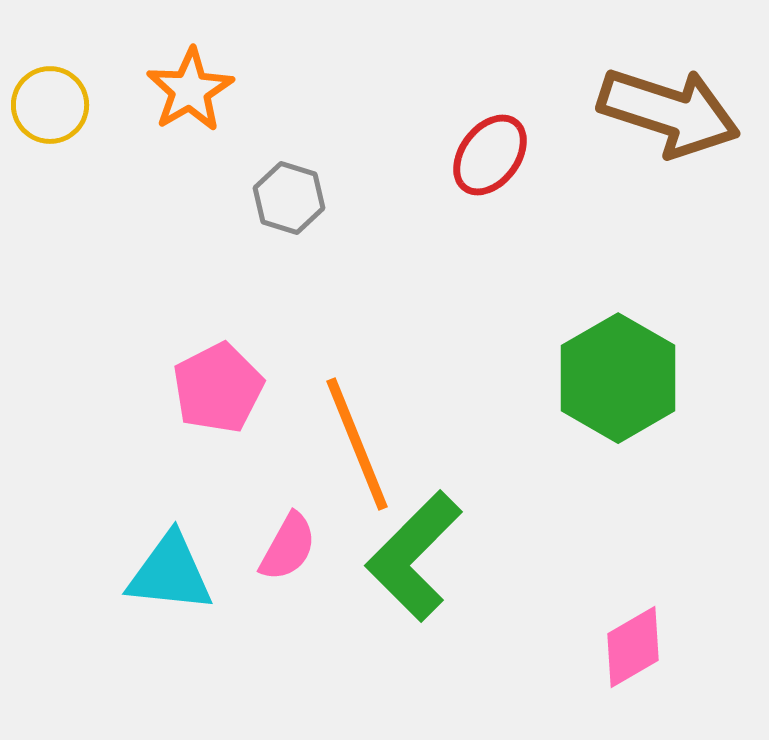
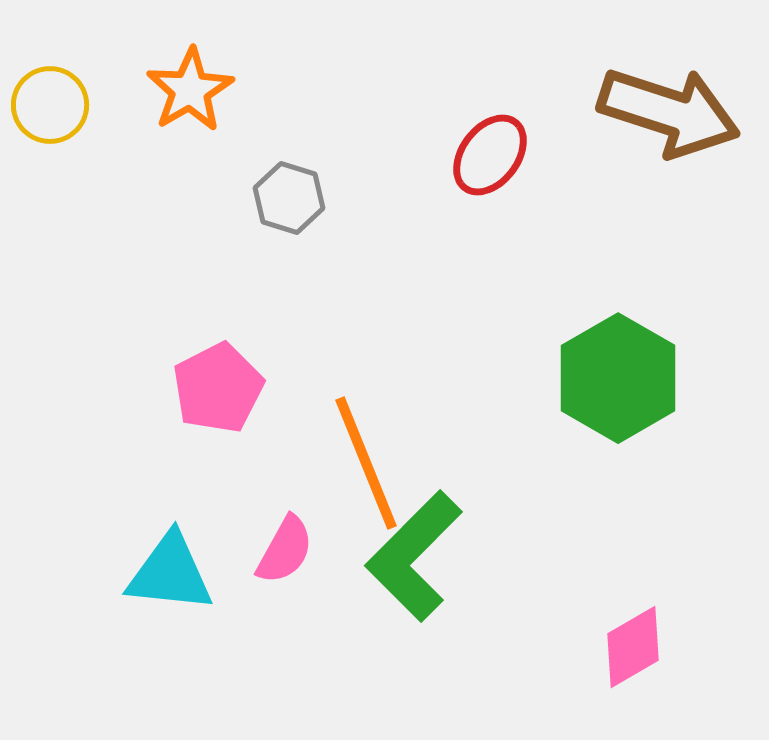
orange line: moved 9 px right, 19 px down
pink semicircle: moved 3 px left, 3 px down
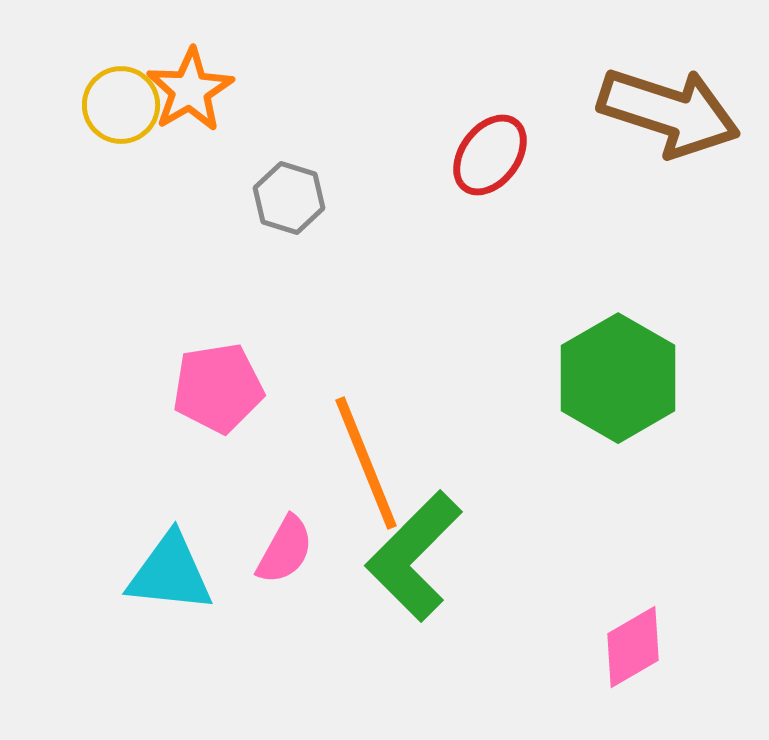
yellow circle: moved 71 px right
pink pentagon: rotated 18 degrees clockwise
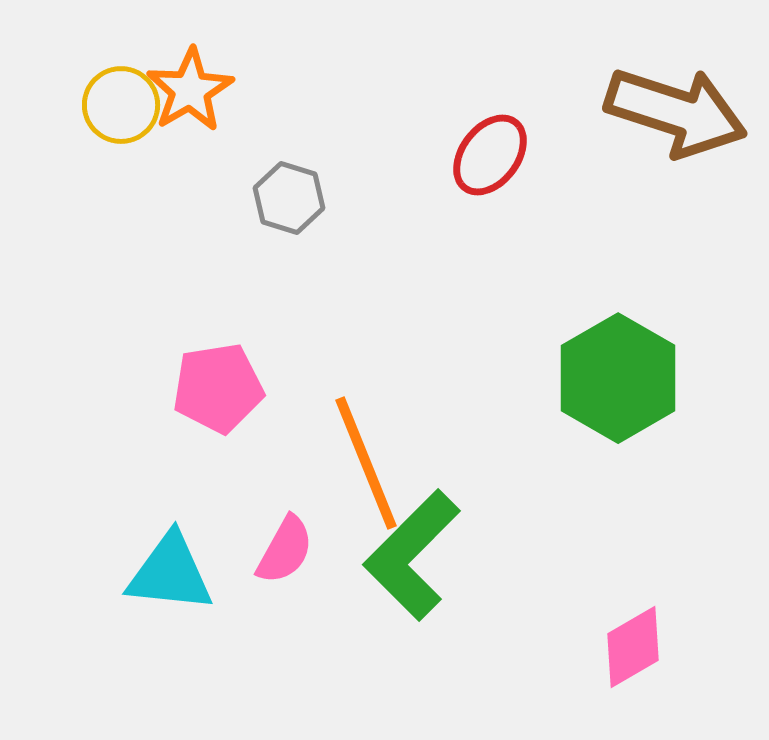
brown arrow: moved 7 px right
green L-shape: moved 2 px left, 1 px up
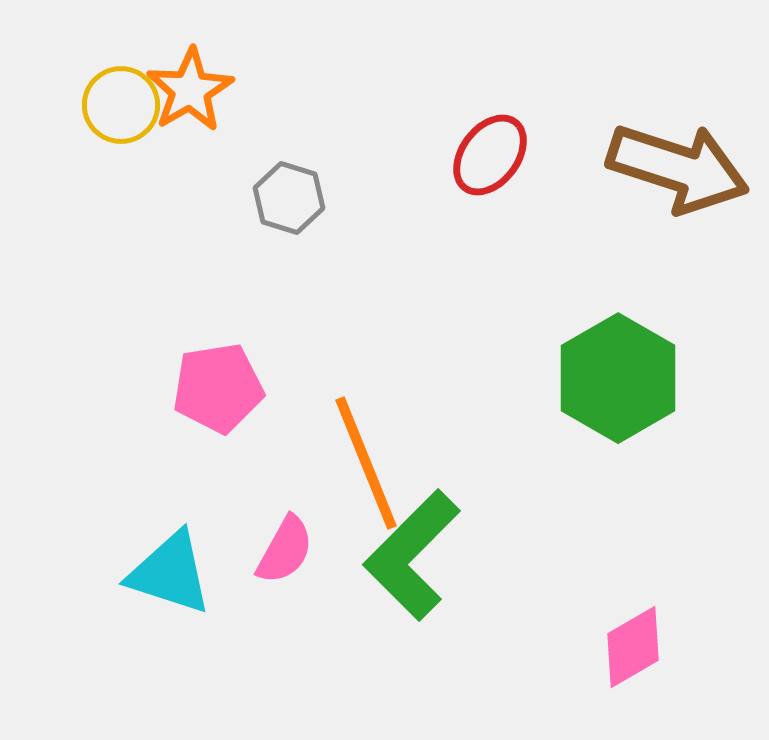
brown arrow: moved 2 px right, 56 px down
cyan triangle: rotated 12 degrees clockwise
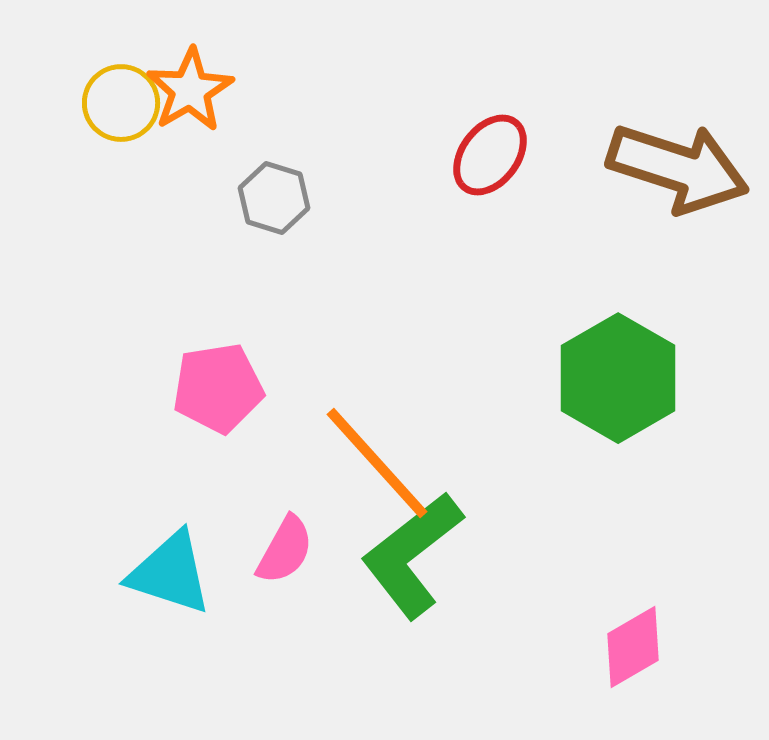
yellow circle: moved 2 px up
gray hexagon: moved 15 px left
orange line: moved 11 px right; rotated 20 degrees counterclockwise
green L-shape: rotated 7 degrees clockwise
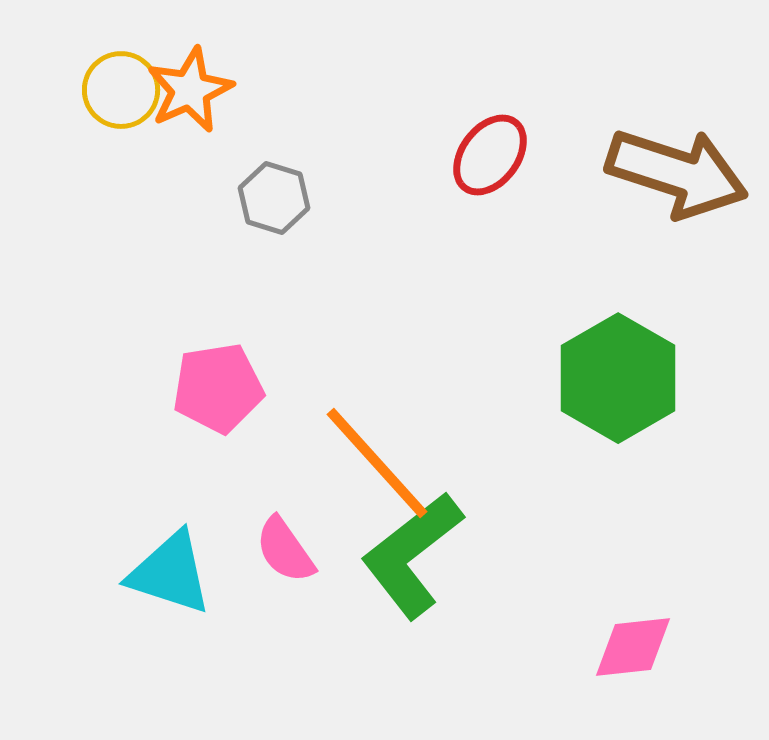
orange star: rotated 6 degrees clockwise
yellow circle: moved 13 px up
brown arrow: moved 1 px left, 5 px down
pink semicircle: rotated 116 degrees clockwise
pink diamond: rotated 24 degrees clockwise
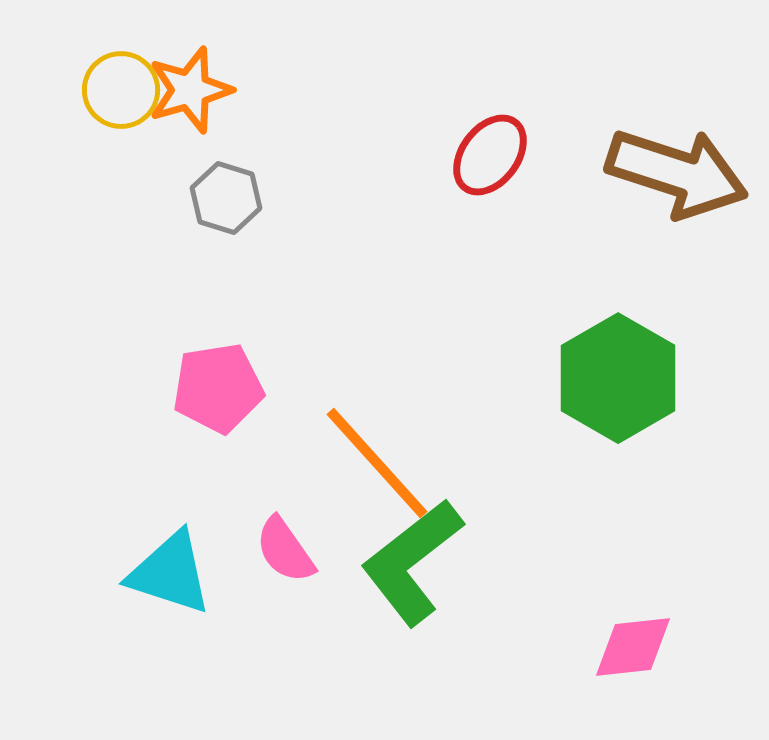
orange star: rotated 8 degrees clockwise
gray hexagon: moved 48 px left
green L-shape: moved 7 px down
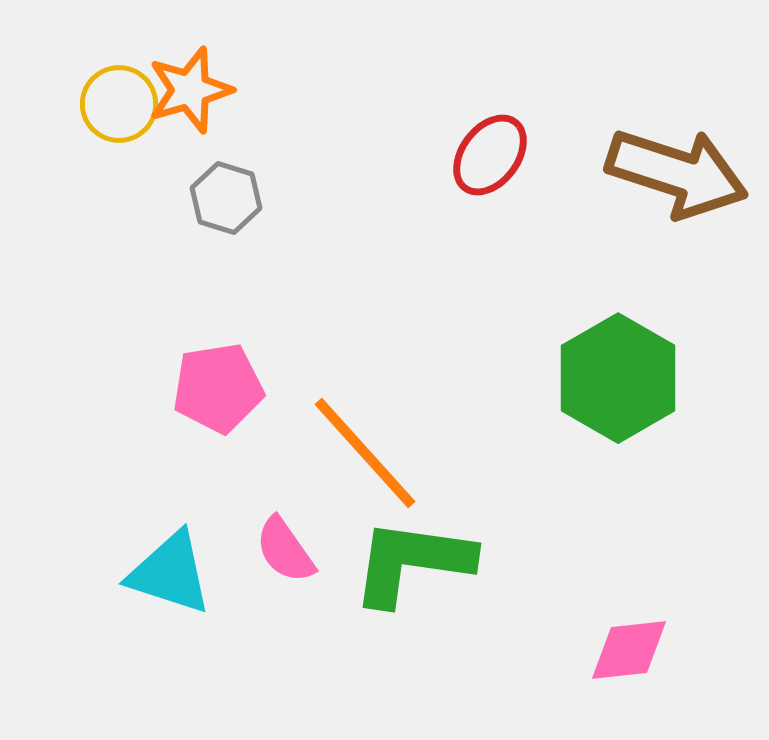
yellow circle: moved 2 px left, 14 px down
orange line: moved 12 px left, 10 px up
green L-shape: rotated 46 degrees clockwise
pink diamond: moved 4 px left, 3 px down
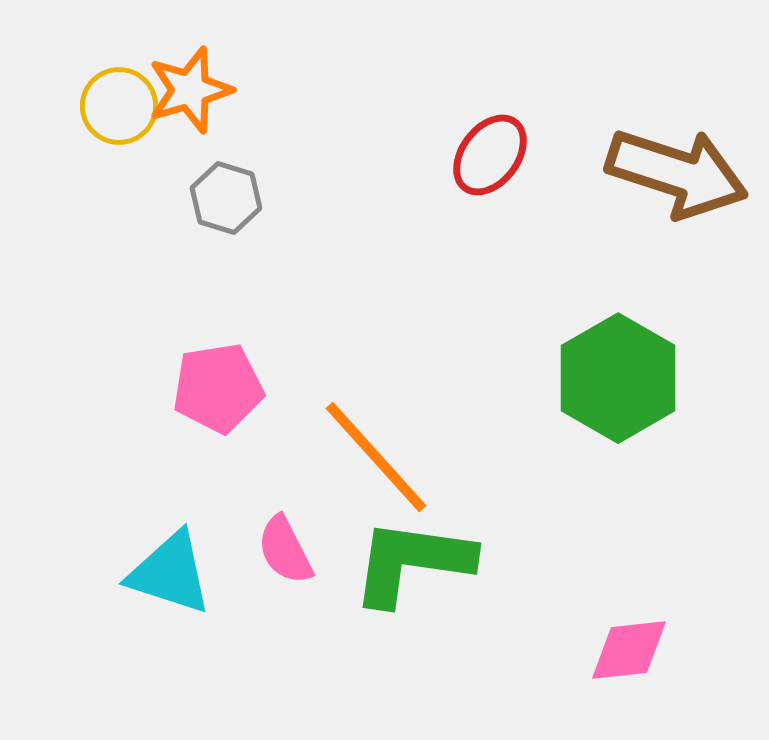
yellow circle: moved 2 px down
orange line: moved 11 px right, 4 px down
pink semicircle: rotated 8 degrees clockwise
